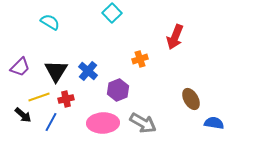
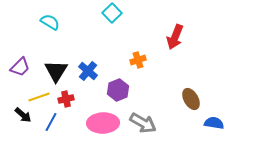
orange cross: moved 2 px left, 1 px down
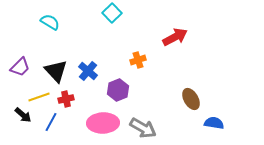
red arrow: rotated 140 degrees counterclockwise
black triangle: rotated 15 degrees counterclockwise
gray arrow: moved 5 px down
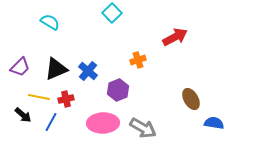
black triangle: moved 2 px up; rotated 50 degrees clockwise
yellow line: rotated 30 degrees clockwise
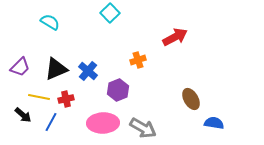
cyan square: moved 2 px left
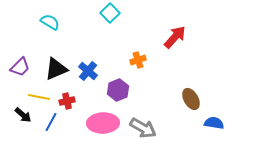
red arrow: rotated 20 degrees counterclockwise
red cross: moved 1 px right, 2 px down
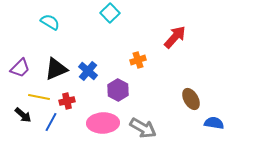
purple trapezoid: moved 1 px down
purple hexagon: rotated 10 degrees counterclockwise
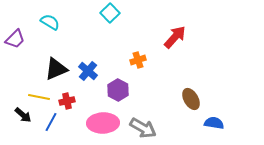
purple trapezoid: moved 5 px left, 29 px up
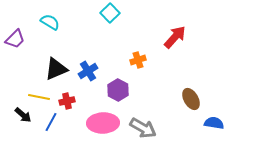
blue cross: rotated 18 degrees clockwise
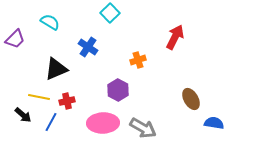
red arrow: rotated 15 degrees counterclockwise
blue cross: moved 24 px up; rotated 24 degrees counterclockwise
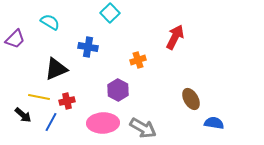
blue cross: rotated 24 degrees counterclockwise
